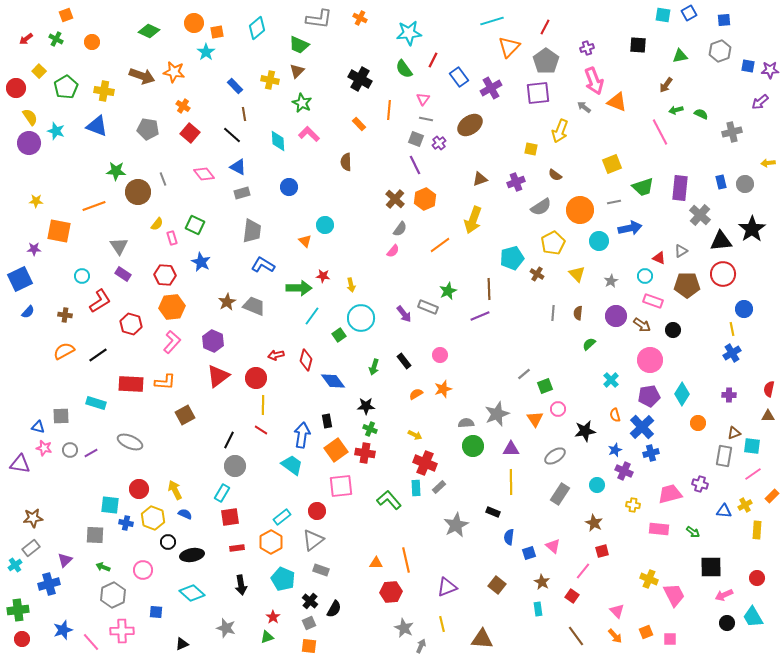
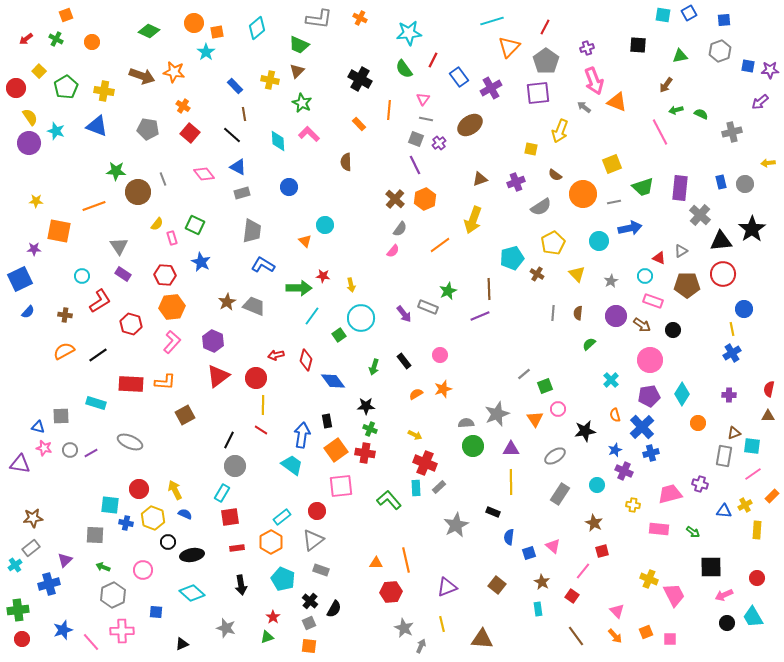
orange circle at (580, 210): moved 3 px right, 16 px up
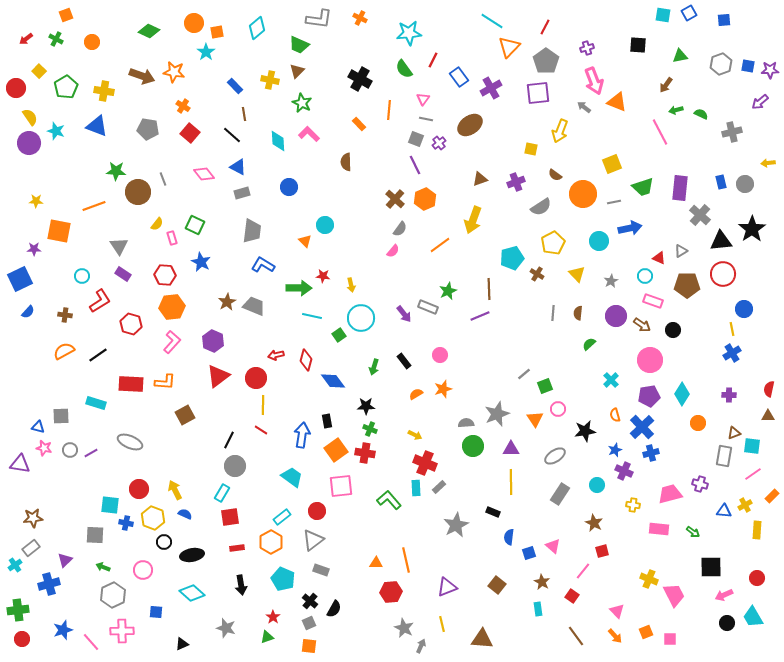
cyan line at (492, 21): rotated 50 degrees clockwise
gray hexagon at (720, 51): moved 1 px right, 13 px down
cyan line at (312, 316): rotated 66 degrees clockwise
cyan trapezoid at (292, 465): moved 12 px down
black circle at (168, 542): moved 4 px left
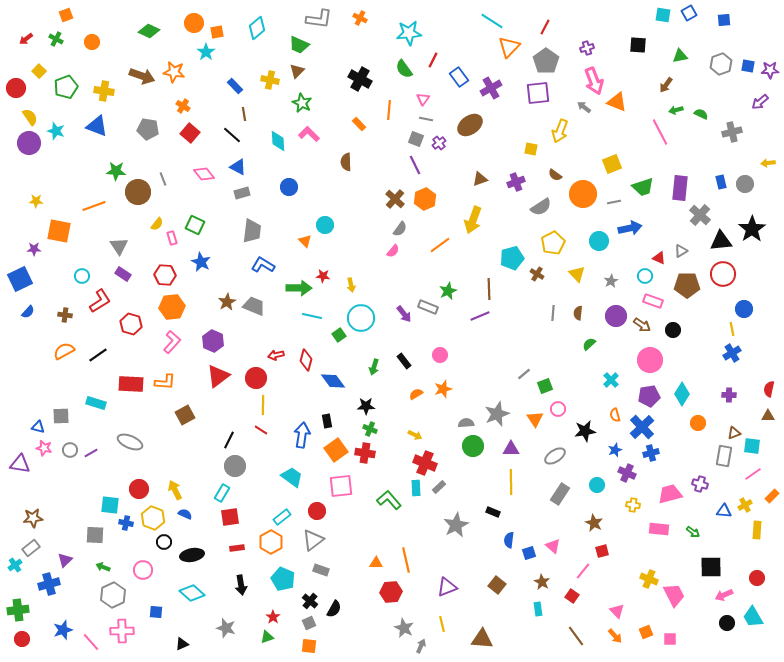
green pentagon at (66, 87): rotated 10 degrees clockwise
purple cross at (624, 471): moved 3 px right, 2 px down
blue semicircle at (509, 537): moved 3 px down
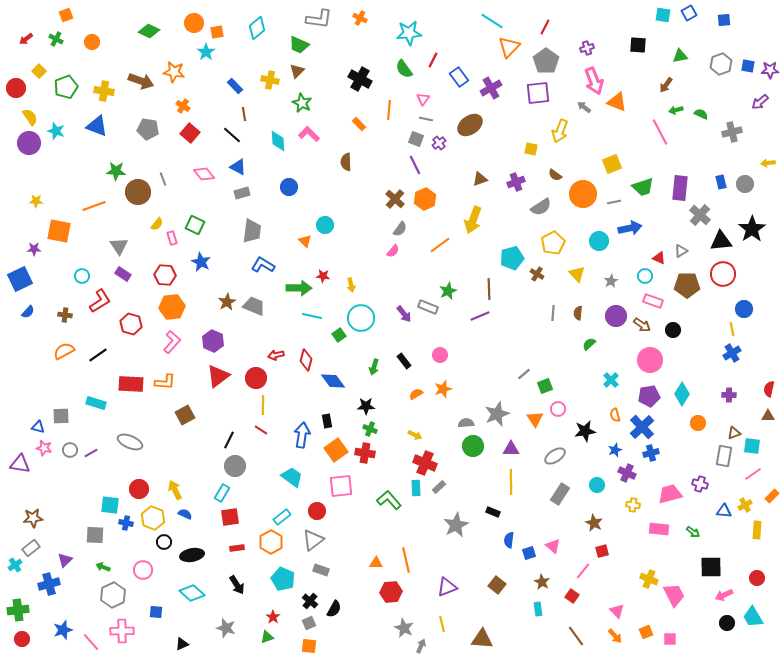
brown arrow at (142, 76): moved 1 px left, 5 px down
black arrow at (241, 585): moved 4 px left; rotated 24 degrees counterclockwise
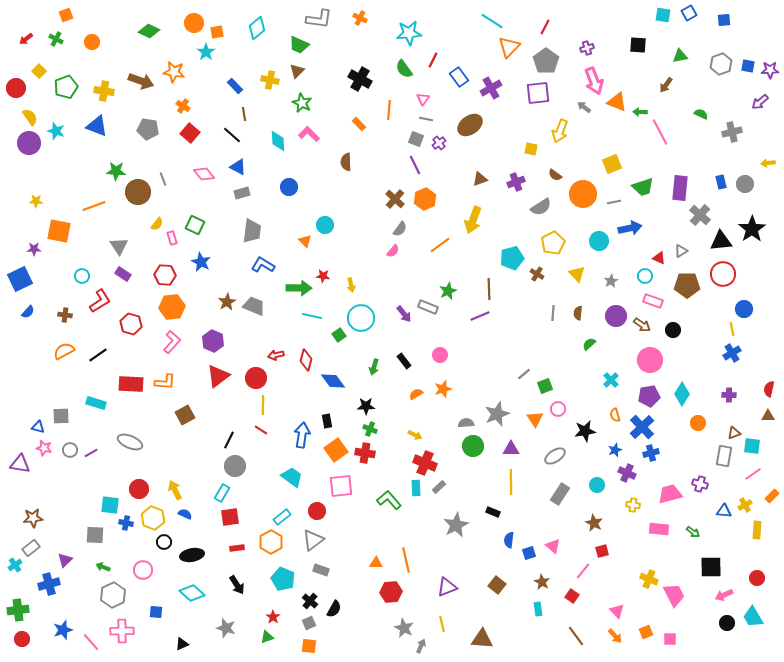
green arrow at (676, 110): moved 36 px left, 2 px down; rotated 16 degrees clockwise
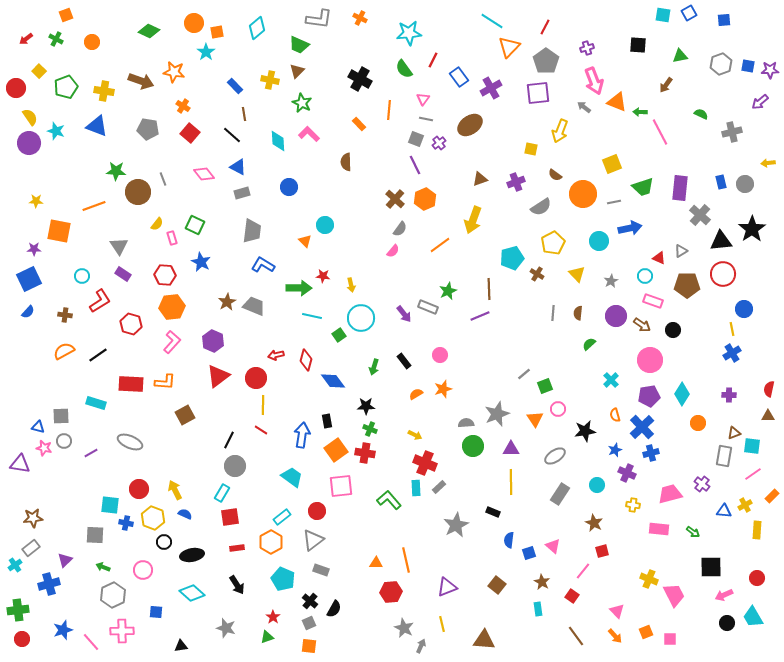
blue square at (20, 279): moved 9 px right
gray circle at (70, 450): moved 6 px left, 9 px up
purple cross at (700, 484): moved 2 px right; rotated 21 degrees clockwise
brown triangle at (482, 639): moved 2 px right, 1 px down
black triangle at (182, 644): moved 1 px left, 2 px down; rotated 16 degrees clockwise
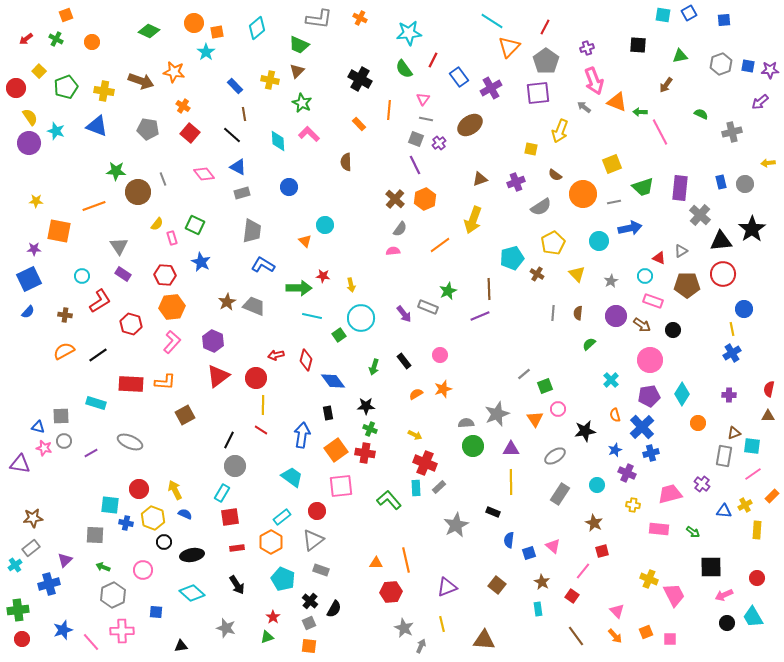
pink semicircle at (393, 251): rotated 136 degrees counterclockwise
black rectangle at (327, 421): moved 1 px right, 8 px up
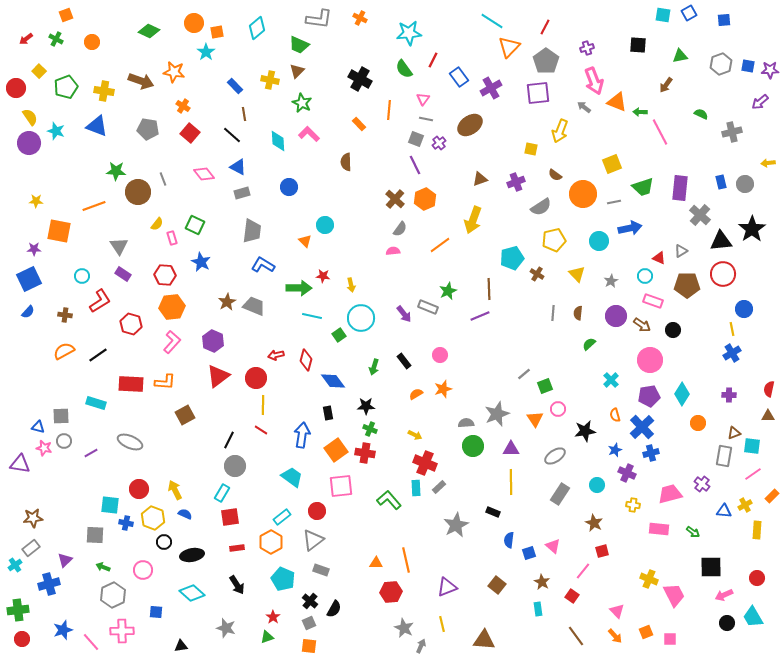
yellow pentagon at (553, 243): moved 1 px right, 3 px up; rotated 15 degrees clockwise
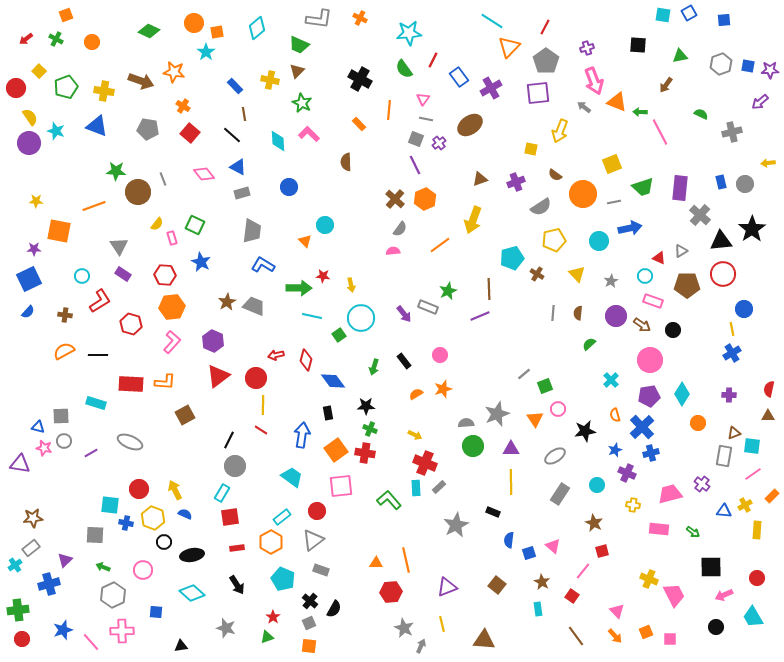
black line at (98, 355): rotated 36 degrees clockwise
black circle at (727, 623): moved 11 px left, 4 px down
